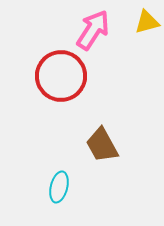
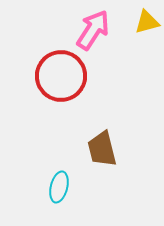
brown trapezoid: moved 4 px down; rotated 15 degrees clockwise
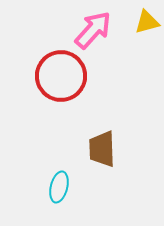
pink arrow: rotated 9 degrees clockwise
brown trapezoid: rotated 12 degrees clockwise
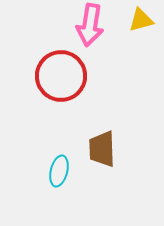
yellow triangle: moved 6 px left, 2 px up
pink arrow: moved 3 px left, 5 px up; rotated 147 degrees clockwise
cyan ellipse: moved 16 px up
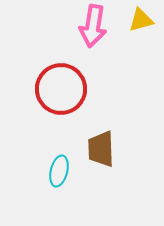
pink arrow: moved 3 px right, 1 px down
red circle: moved 13 px down
brown trapezoid: moved 1 px left
